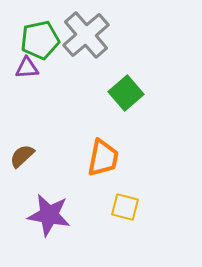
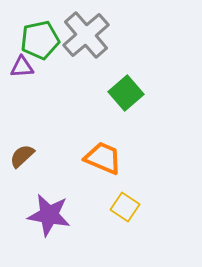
purple triangle: moved 5 px left, 1 px up
orange trapezoid: rotated 78 degrees counterclockwise
yellow square: rotated 20 degrees clockwise
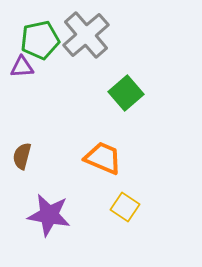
brown semicircle: rotated 32 degrees counterclockwise
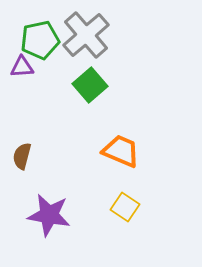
green square: moved 36 px left, 8 px up
orange trapezoid: moved 18 px right, 7 px up
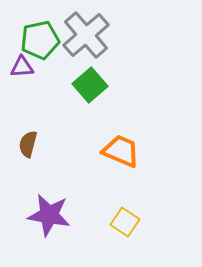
brown semicircle: moved 6 px right, 12 px up
yellow square: moved 15 px down
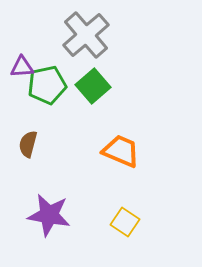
green pentagon: moved 7 px right, 45 px down
green square: moved 3 px right, 1 px down
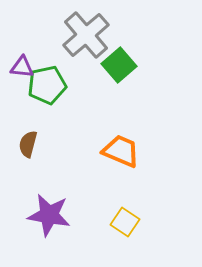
purple triangle: rotated 10 degrees clockwise
green square: moved 26 px right, 21 px up
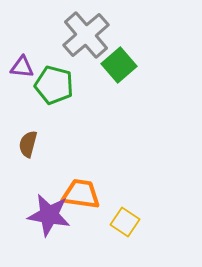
green pentagon: moved 7 px right; rotated 27 degrees clockwise
orange trapezoid: moved 40 px left, 43 px down; rotated 15 degrees counterclockwise
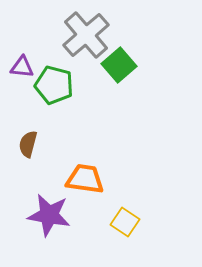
orange trapezoid: moved 4 px right, 15 px up
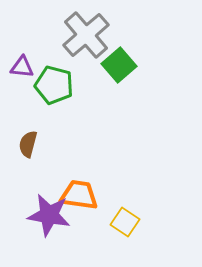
orange trapezoid: moved 6 px left, 16 px down
